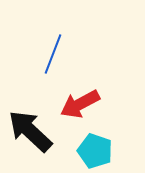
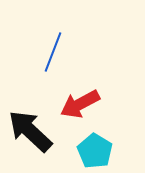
blue line: moved 2 px up
cyan pentagon: rotated 12 degrees clockwise
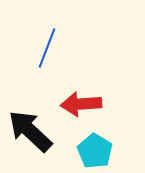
blue line: moved 6 px left, 4 px up
red arrow: moved 1 px right; rotated 24 degrees clockwise
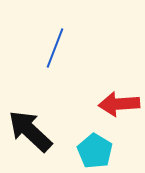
blue line: moved 8 px right
red arrow: moved 38 px right
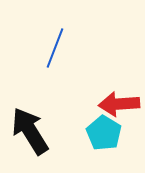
black arrow: rotated 15 degrees clockwise
cyan pentagon: moved 9 px right, 18 px up
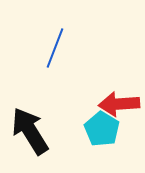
cyan pentagon: moved 2 px left, 4 px up
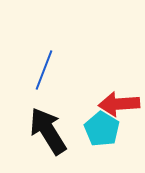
blue line: moved 11 px left, 22 px down
black arrow: moved 18 px right
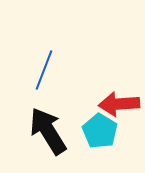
cyan pentagon: moved 2 px left, 2 px down
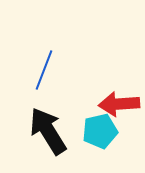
cyan pentagon: rotated 28 degrees clockwise
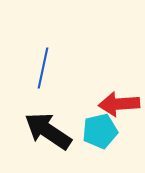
blue line: moved 1 px left, 2 px up; rotated 9 degrees counterclockwise
black arrow: rotated 24 degrees counterclockwise
